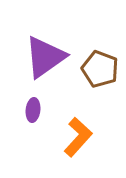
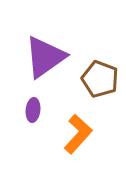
brown pentagon: moved 10 px down
orange L-shape: moved 3 px up
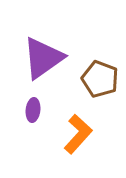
purple triangle: moved 2 px left, 1 px down
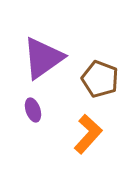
purple ellipse: rotated 25 degrees counterclockwise
orange L-shape: moved 10 px right
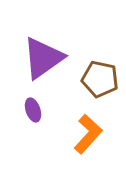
brown pentagon: rotated 9 degrees counterclockwise
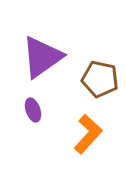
purple triangle: moved 1 px left, 1 px up
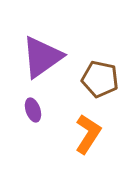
orange L-shape: rotated 9 degrees counterclockwise
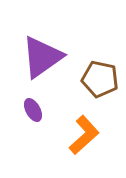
purple ellipse: rotated 10 degrees counterclockwise
orange L-shape: moved 4 px left, 1 px down; rotated 15 degrees clockwise
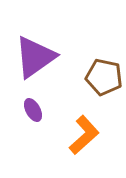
purple triangle: moved 7 px left
brown pentagon: moved 4 px right, 2 px up
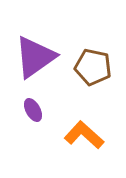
brown pentagon: moved 11 px left, 10 px up
orange L-shape: rotated 96 degrees counterclockwise
